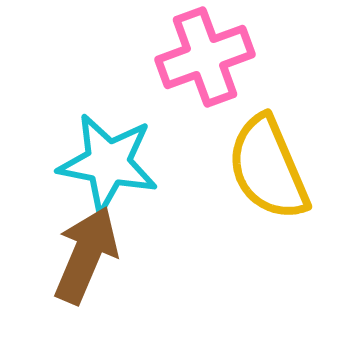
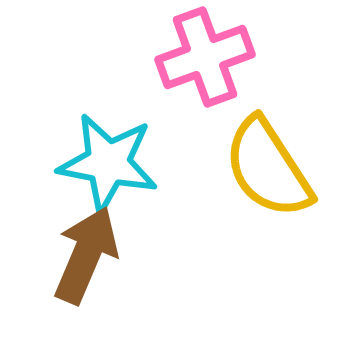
yellow semicircle: rotated 10 degrees counterclockwise
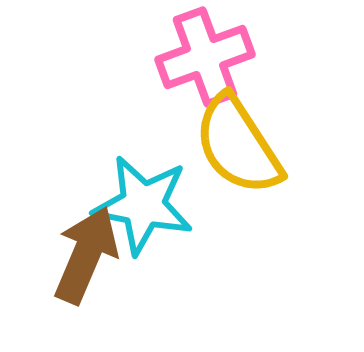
cyan star: moved 35 px right, 42 px down
yellow semicircle: moved 30 px left, 23 px up
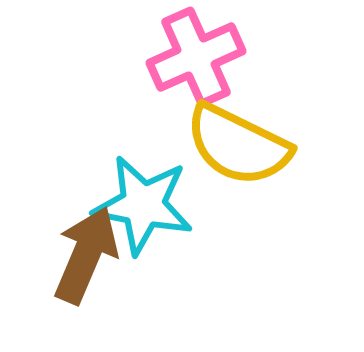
pink cross: moved 9 px left; rotated 4 degrees counterclockwise
yellow semicircle: rotated 31 degrees counterclockwise
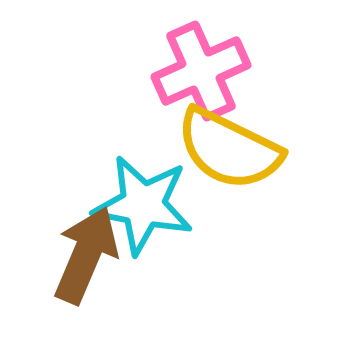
pink cross: moved 5 px right, 14 px down
yellow semicircle: moved 9 px left, 4 px down
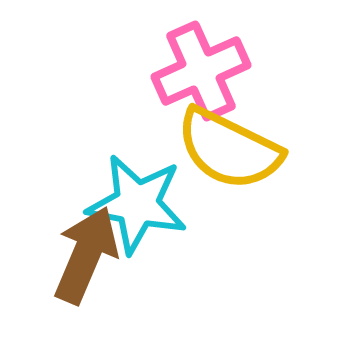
cyan star: moved 6 px left, 1 px up
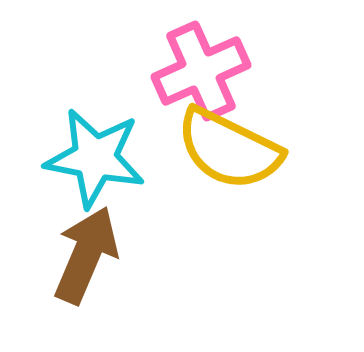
cyan star: moved 42 px left, 46 px up
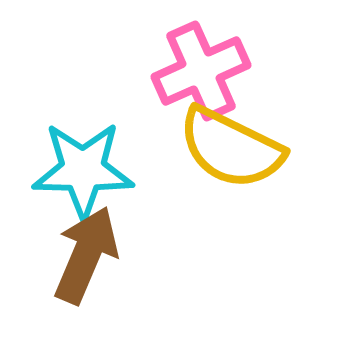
yellow semicircle: moved 2 px right, 1 px up
cyan star: moved 12 px left, 12 px down; rotated 10 degrees counterclockwise
